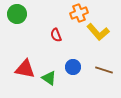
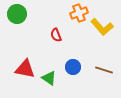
yellow L-shape: moved 4 px right, 5 px up
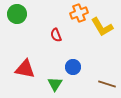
yellow L-shape: rotated 10 degrees clockwise
brown line: moved 3 px right, 14 px down
green triangle: moved 6 px right, 6 px down; rotated 28 degrees clockwise
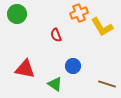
blue circle: moved 1 px up
green triangle: rotated 28 degrees counterclockwise
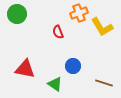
red semicircle: moved 2 px right, 3 px up
brown line: moved 3 px left, 1 px up
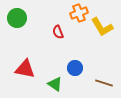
green circle: moved 4 px down
blue circle: moved 2 px right, 2 px down
